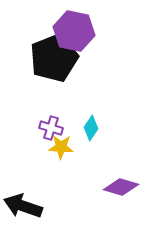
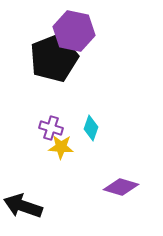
cyan diamond: rotated 15 degrees counterclockwise
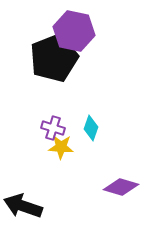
purple cross: moved 2 px right
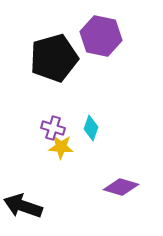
purple hexagon: moved 27 px right, 5 px down
black pentagon: rotated 6 degrees clockwise
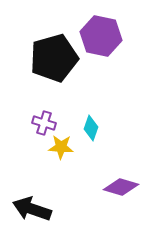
purple cross: moved 9 px left, 5 px up
black arrow: moved 9 px right, 3 px down
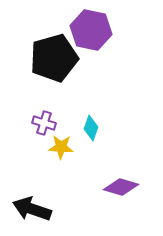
purple hexagon: moved 10 px left, 6 px up
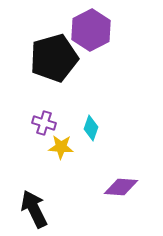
purple hexagon: rotated 21 degrees clockwise
purple diamond: rotated 12 degrees counterclockwise
black arrow: moved 2 px right; rotated 45 degrees clockwise
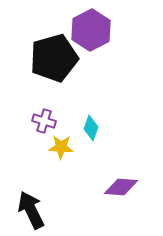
purple cross: moved 2 px up
black arrow: moved 3 px left, 1 px down
